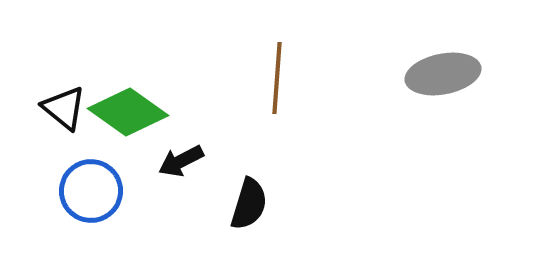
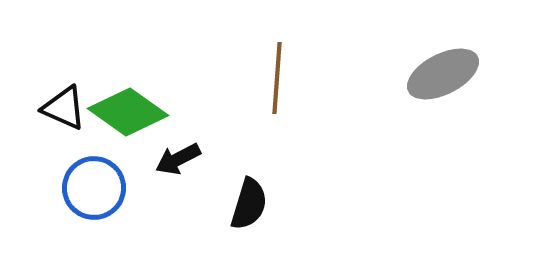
gray ellipse: rotated 16 degrees counterclockwise
black triangle: rotated 15 degrees counterclockwise
black arrow: moved 3 px left, 2 px up
blue circle: moved 3 px right, 3 px up
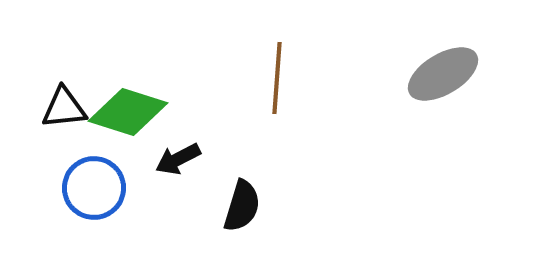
gray ellipse: rotated 4 degrees counterclockwise
black triangle: rotated 30 degrees counterclockwise
green diamond: rotated 18 degrees counterclockwise
black semicircle: moved 7 px left, 2 px down
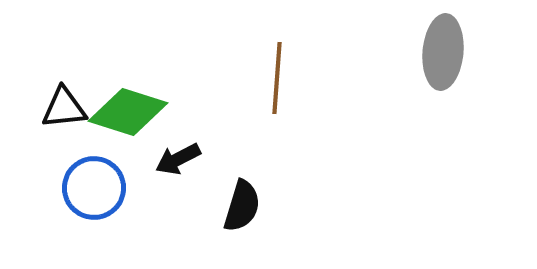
gray ellipse: moved 22 px up; rotated 54 degrees counterclockwise
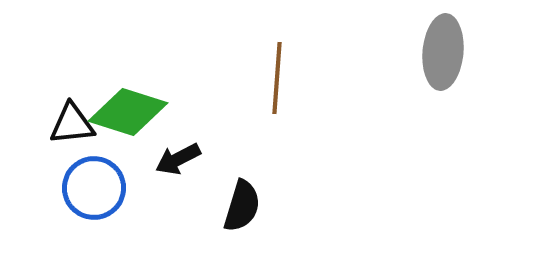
black triangle: moved 8 px right, 16 px down
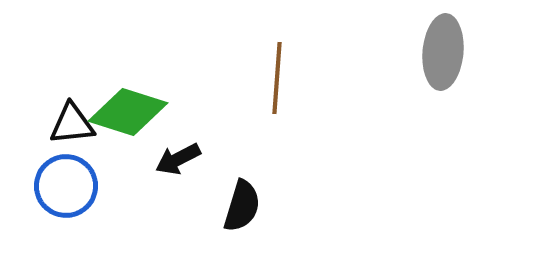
blue circle: moved 28 px left, 2 px up
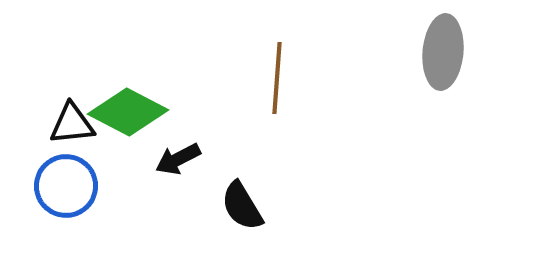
green diamond: rotated 10 degrees clockwise
black semicircle: rotated 132 degrees clockwise
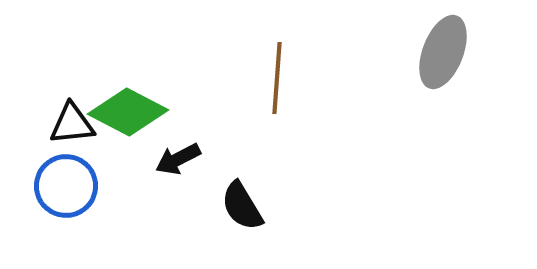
gray ellipse: rotated 16 degrees clockwise
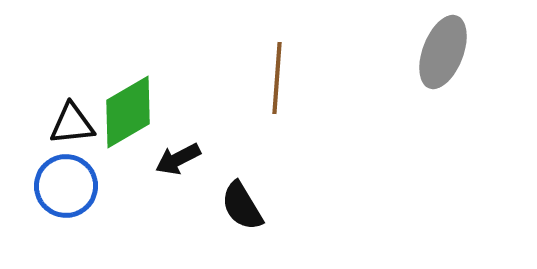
green diamond: rotated 58 degrees counterclockwise
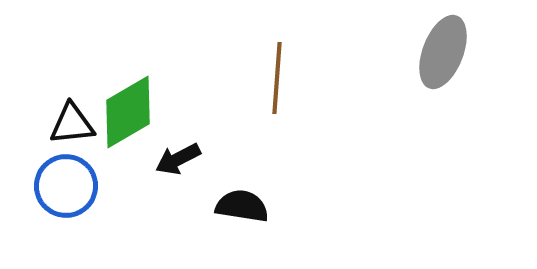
black semicircle: rotated 130 degrees clockwise
